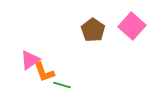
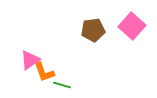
brown pentagon: rotated 30 degrees clockwise
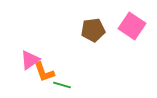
pink square: rotated 8 degrees counterclockwise
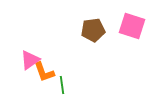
pink square: rotated 16 degrees counterclockwise
green line: rotated 66 degrees clockwise
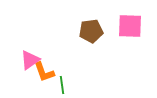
pink square: moved 2 px left; rotated 16 degrees counterclockwise
brown pentagon: moved 2 px left, 1 px down
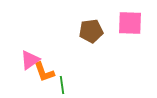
pink square: moved 3 px up
